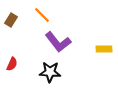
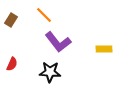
orange line: moved 2 px right
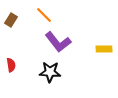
red semicircle: moved 1 px left, 1 px down; rotated 32 degrees counterclockwise
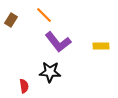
yellow rectangle: moved 3 px left, 3 px up
red semicircle: moved 13 px right, 21 px down
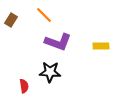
purple L-shape: rotated 32 degrees counterclockwise
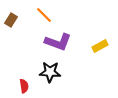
yellow rectangle: moved 1 px left; rotated 28 degrees counterclockwise
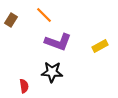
black star: moved 2 px right
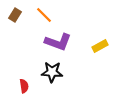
brown rectangle: moved 4 px right, 5 px up
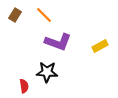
black star: moved 5 px left
